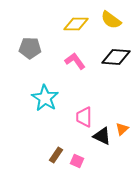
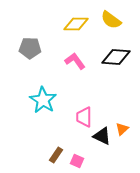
cyan star: moved 2 px left, 2 px down
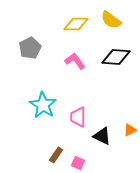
gray pentagon: rotated 30 degrees counterclockwise
cyan star: moved 5 px down
pink trapezoid: moved 6 px left
orange triangle: moved 8 px right, 1 px down; rotated 16 degrees clockwise
pink square: moved 1 px right, 2 px down
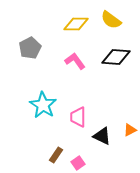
pink square: rotated 32 degrees clockwise
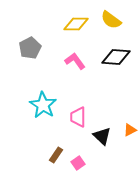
black triangle: rotated 18 degrees clockwise
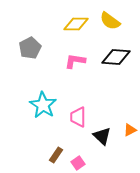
yellow semicircle: moved 1 px left, 1 px down
pink L-shape: rotated 45 degrees counterclockwise
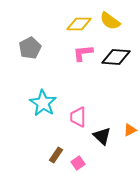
yellow diamond: moved 3 px right
pink L-shape: moved 8 px right, 8 px up; rotated 15 degrees counterclockwise
cyan star: moved 2 px up
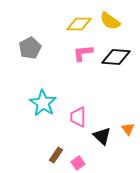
orange triangle: moved 2 px left, 1 px up; rotated 40 degrees counterclockwise
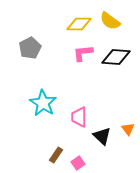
pink trapezoid: moved 1 px right
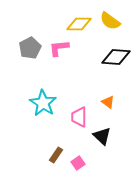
pink L-shape: moved 24 px left, 5 px up
orange triangle: moved 20 px left, 27 px up; rotated 16 degrees counterclockwise
